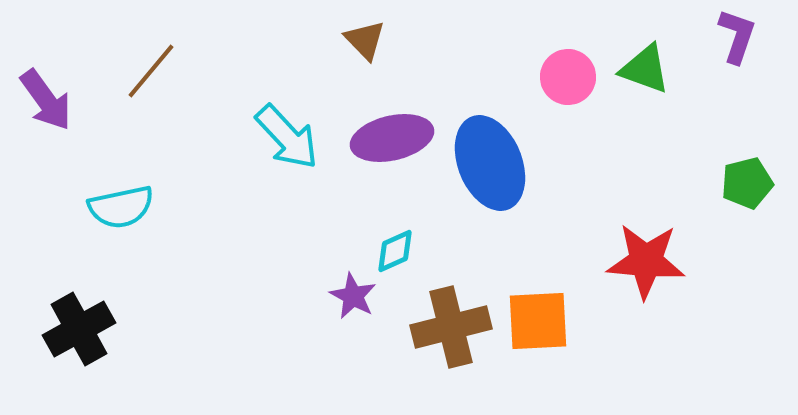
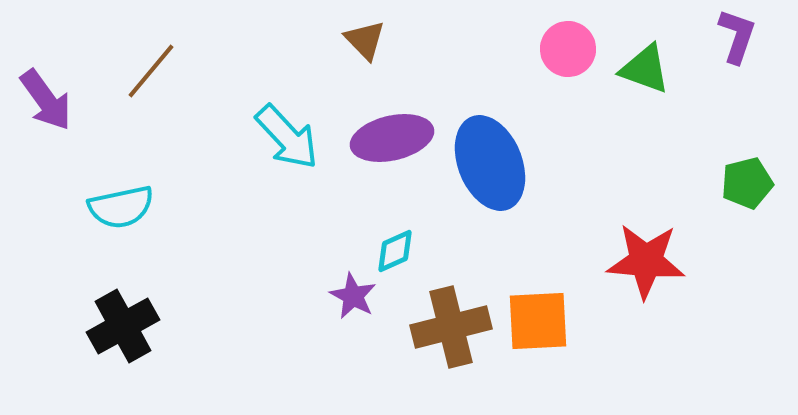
pink circle: moved 28 px up
black cross: moved 44 px right, 3 px up
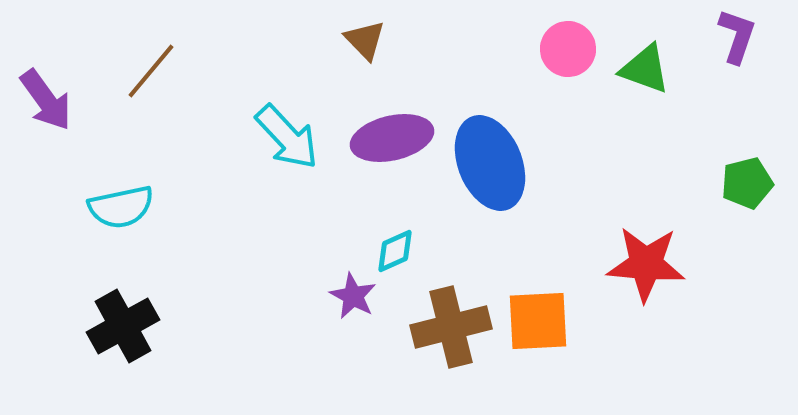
red star: moved 3 px down
